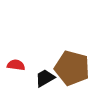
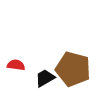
brown pentagon: moved 1 px right, 1 px down
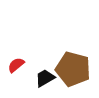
red semicircle: rotated 48 degrees counterclockwise
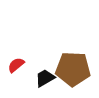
brown pentagon: rotated 12 degrees counterclockwise
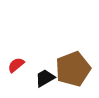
brown pentagon: rotated 24 degrees counterclockwise
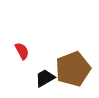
red semicircle: moved 6 px right, 14 px up; rotated 102 degrees clockwise
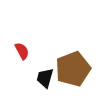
black trapezoid: rotated 45 degrees counterclockwise
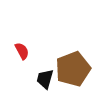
black trapezoid: moved 1 px down
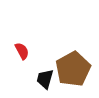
brown pentagon: rotated 8 degrees counterclockwise
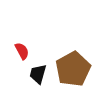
black trapezoid: moved 7 px left, 5 px up
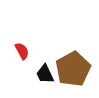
black trapezoid: moved 7 px right; rotated 40 degrees counterclockwise
